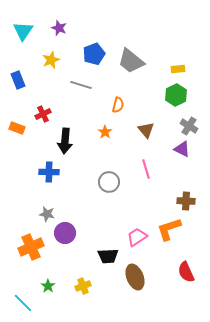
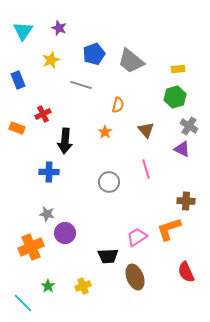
green hexagon: moved 1 px left, 2 px down; rotated 10 degrees clockwise
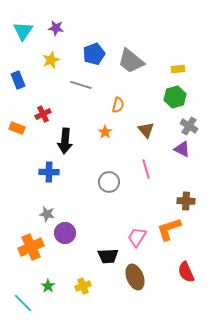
purple star: moved 3 px left; rotated 14 degrees counterclockwise
pink trapezoid: rotated 25 degrees counterclockwise
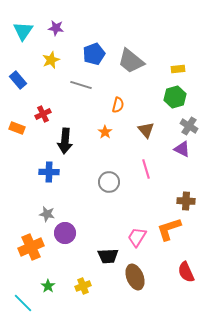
blue rectangle: rotated 18 degrees counterclockwise
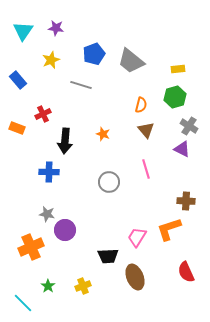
orange semicircle: moved 23 px right
orange star: moved 2 px left, 2 px down; rotated 16 degrees counterclockwise
purple circle: moved 3 px up
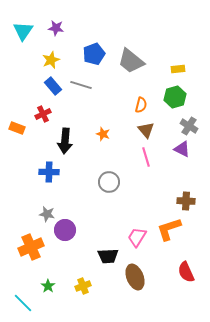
blue rectangle: moved 35 px right, 6 px down
pink line: moved 12 px up
